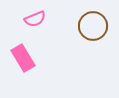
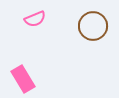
pink rectangle: moved 21 px down
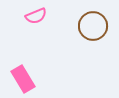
pink semicircle: moved 1 px right, 3 px up
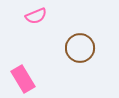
brown circle: moved 13 px left, 22 px down
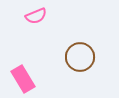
brown circle: moved 9 px down
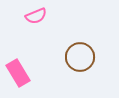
pink rectangle: moved 5 px left, 6 px up
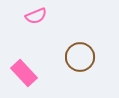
pink rectangle: moved 6 px right; rotated 12 degrees counterclockwise
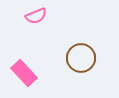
brown circle: moved 1 px right, 1 px down
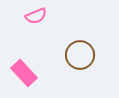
brown circle: moved 1 px left, 3 px up
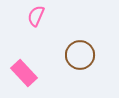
pink semicircle: rotated 135 degrees clockwise
